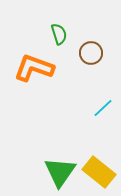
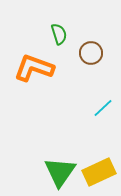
yellow rectangle: rotated 64 degrees counterclockwise
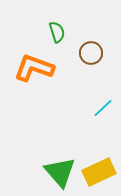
green semicircle: moved 2 px left, 2 px up
green triangle: rotated 16 degrees counterclockwise
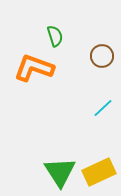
green semicircle: moved 2 px left, 4 px down
brown circle: moved 11 px right, 3 px down
green triangle: rotated 8 degrees clockwise
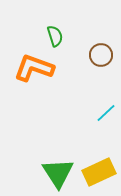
brown circle: moved 1 px left, 1 px up
cyan line: moved 3 px right, 5 px down
green triangle: moved 2 px left, 1 px down
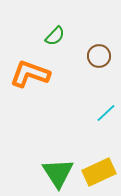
green semicircle: rotated 60 degrees clockwise
brown circle: moved 2 px left, 1 px down
orange L-shape: moved 4 px left, 6 px down
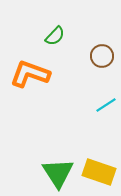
brown circle: moved 3 px right
cyan line: moved 8 px up; rotated 10 degrees clockwise
yellow rectangle: rotated 44 degrees clockwise
